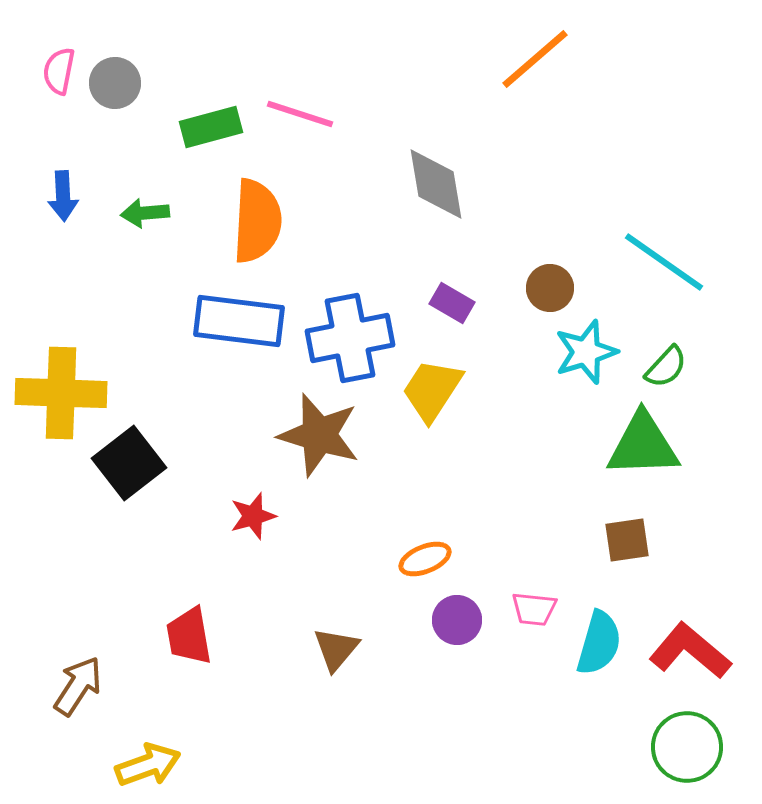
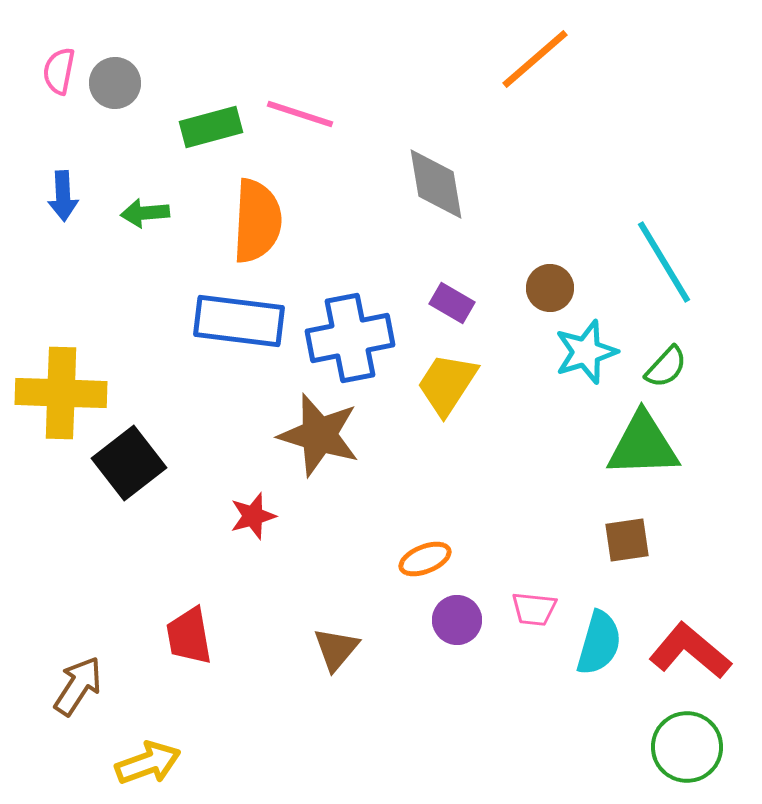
cyan line: rotated 24 degrees clockwise
yellow trapezoid: moved 15 px right, 6 px up
yellow arrow: moved 2 px up
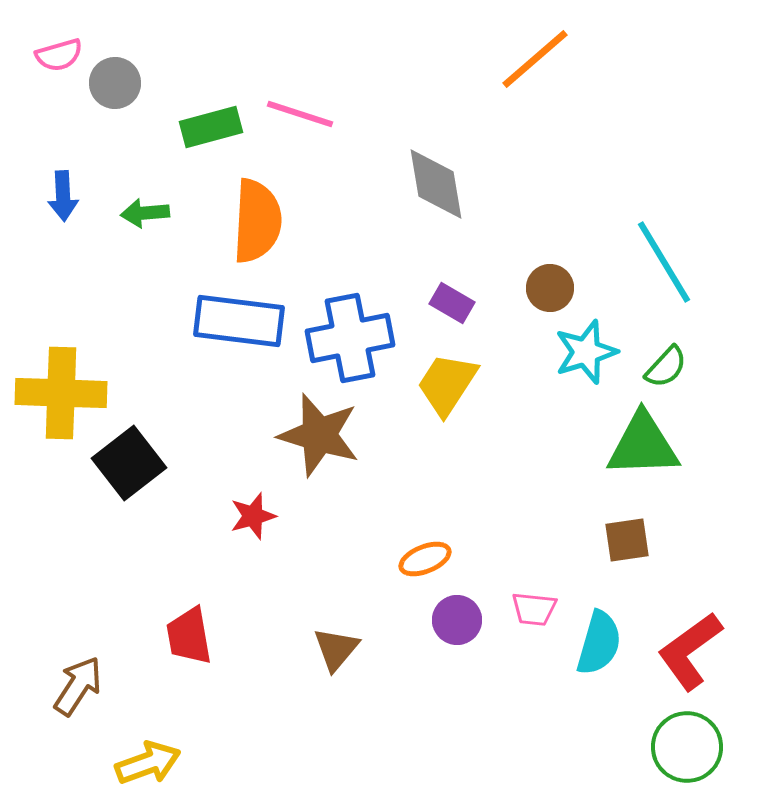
pink semicircle: moved 16 px up; rotated 117 degrees counterclockwise
red L-shape: rotated 76 degrees counterclockwise
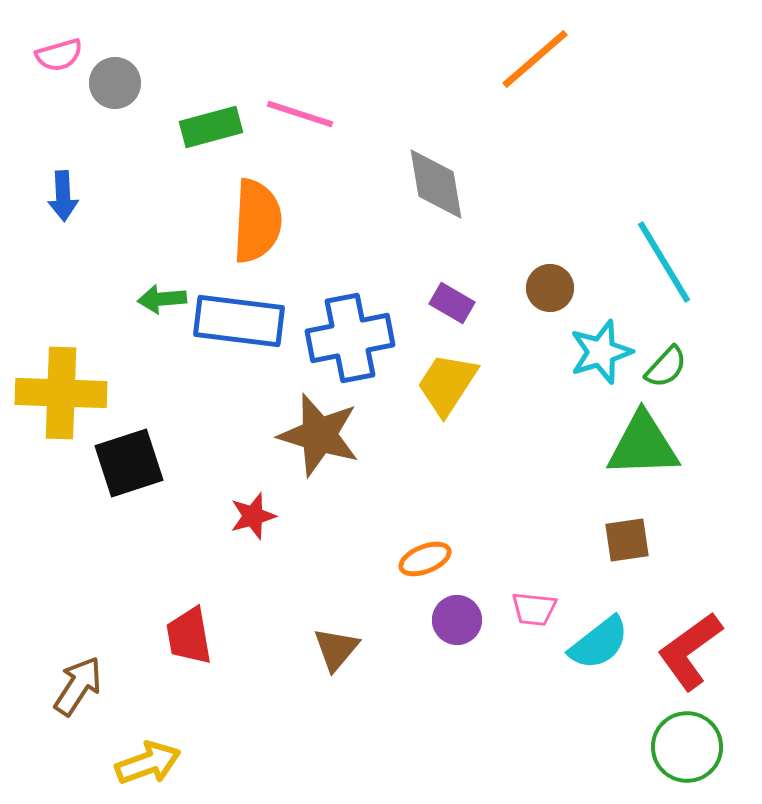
green arrow: moved 17 px right, 86 px down
cyan star: moved 15 px right
black square: rotated 20 degrees clockwise
cyan semicircle: rotated 36 degrees clockwise
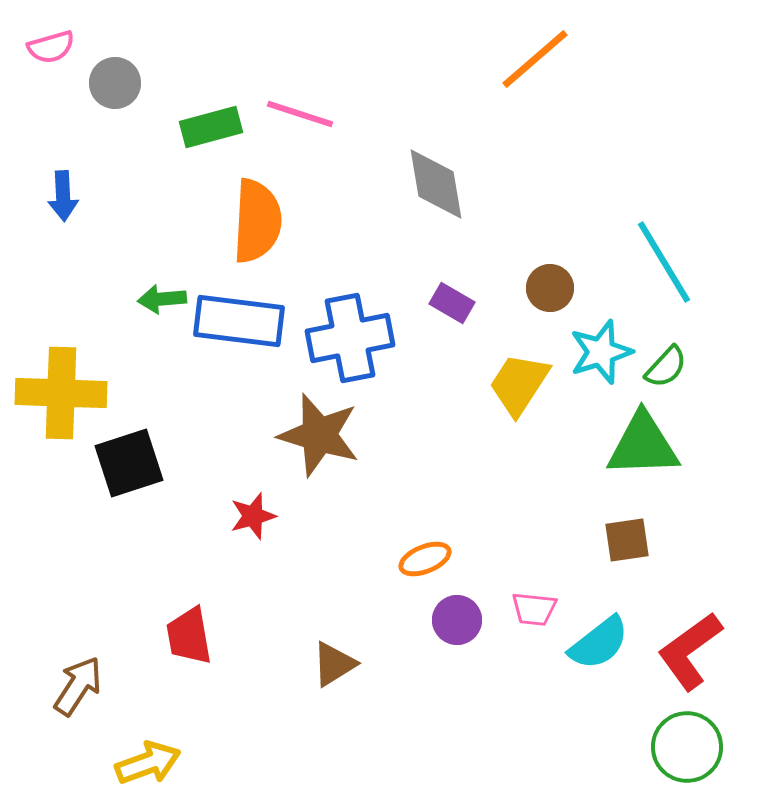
pink semicircle: moved 8 px left, 8 px up
yellow trapezoid: moved 72 px right
brown triangle: moved 2 px left, 15 px down; rotated 18 degrees clockwise
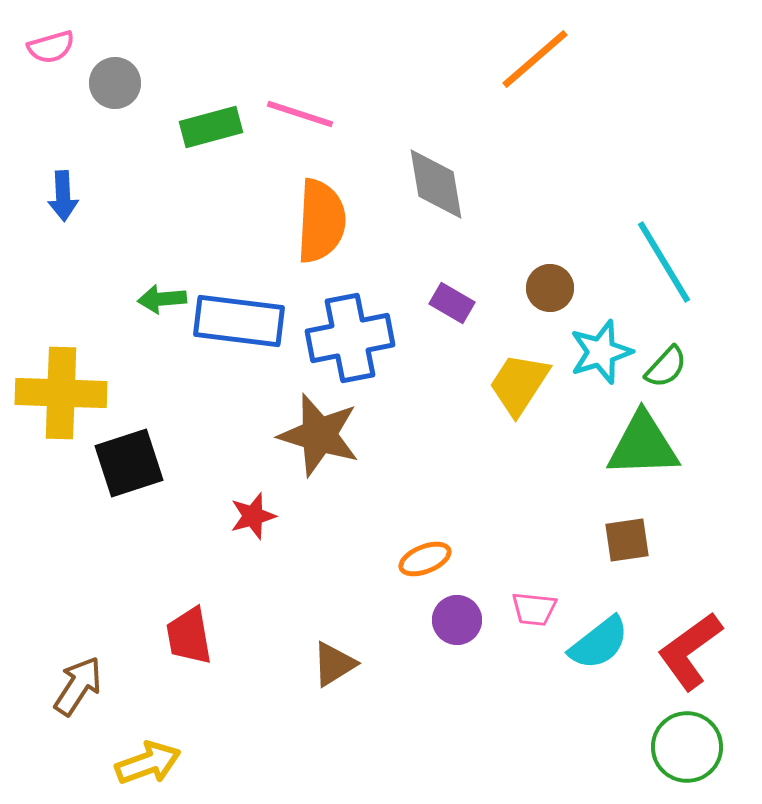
orange semicircle: moved 64 px right
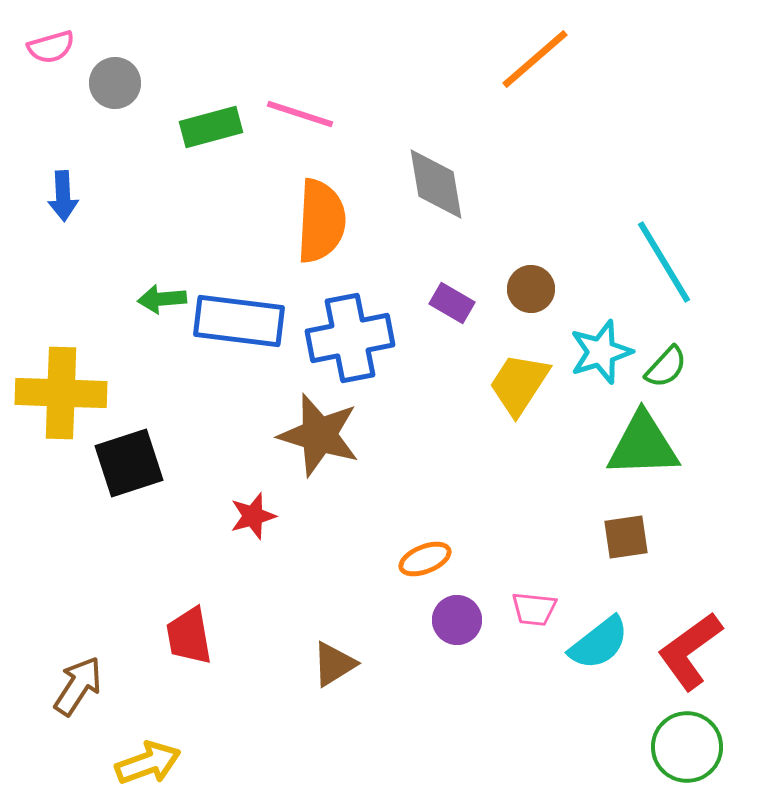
brown circle: moved 19 px left, 1 px down
brown square: moved 1 px left, 3 px up
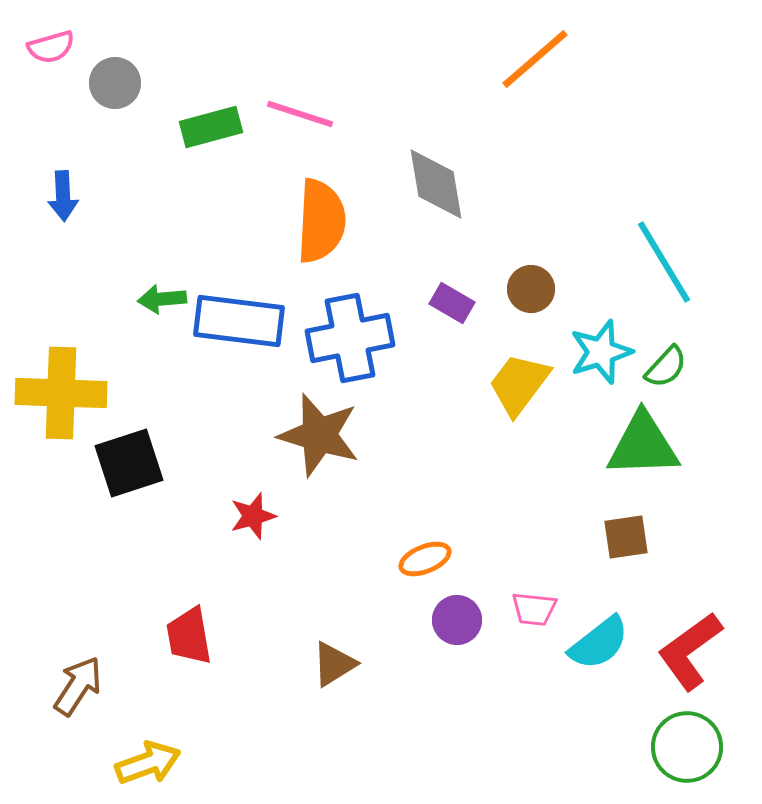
yellow trapezoid: rotated 4 degrees clockwise
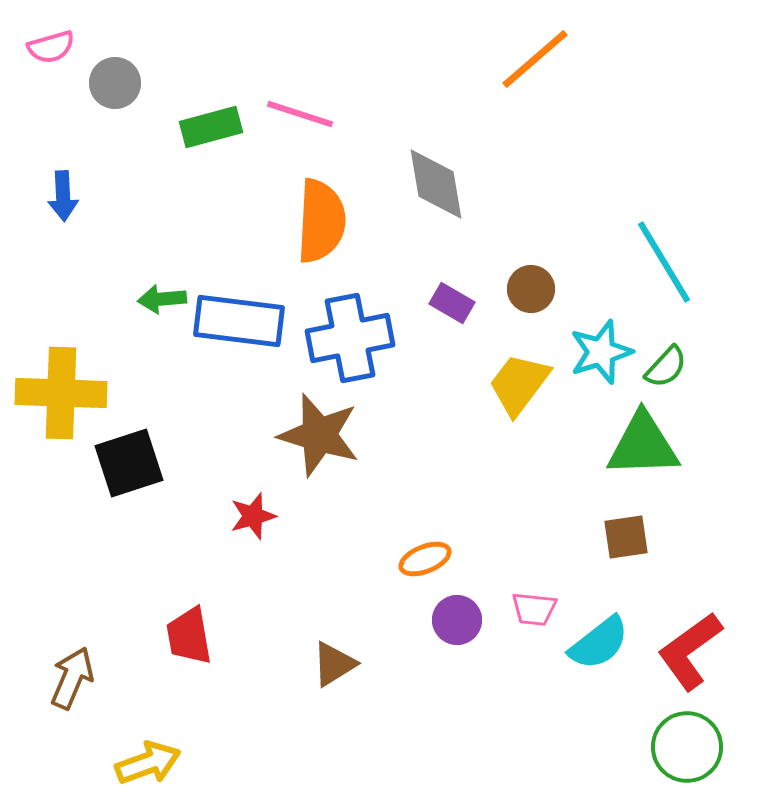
brown arrow: moved 6 px left, 8 px up; rotated 10 degrees counterclockwise
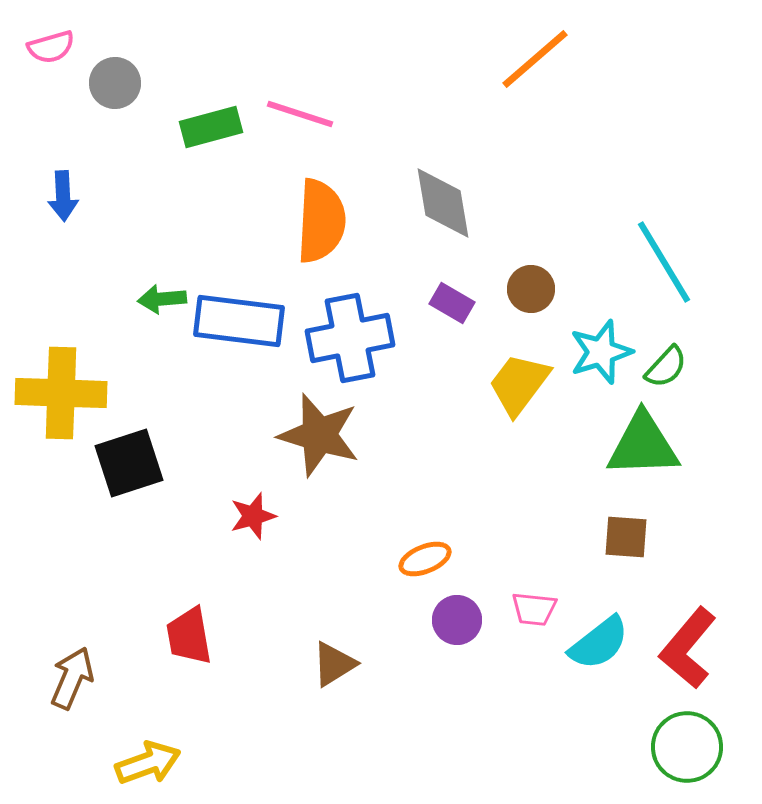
gray diamond: moved 7 px right, 19 px down
brown square: rotated 12 degrees clockwise
red L-shape: moved 2 px left, 3 px up; rotated 14 degrees counterclockwise
